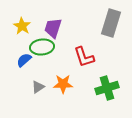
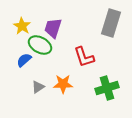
green ellipse: moved 2 px left, 2 px up; rotated 35 degrees clockwise
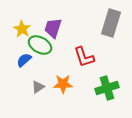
yellow star: moved 3 px down
